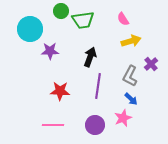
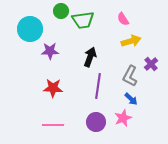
red star: moved 7 px left, 3 px up
purple circle: moved 1 px right, 3 px up
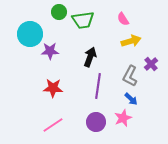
green circle: moved 2 px left, 1 px down
cyan circle: moved 5 px down
pink line: rotated 35 degrees counterclockwise
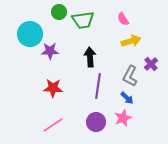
black arrow: rotated 24 degrees counterclockwise
blue arrow: moved 4 px left, 1 px up
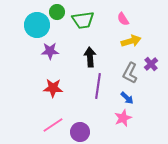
green circle: moved 2 px left
cyan circle: moved 7 px right, 9 px up
gray L-shape: moved 3 px up
purple circle: moved 16 px left, 10 px down
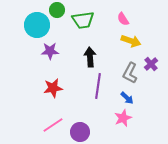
green circle: moved 2 px up
yellow arrow: rotated 36 degrees clockwise
red star: rotated 12 degrees counterclockwise
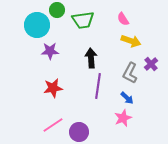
black arrow: moved 1 px right, 1 px down
purple circle: moved 1 px left
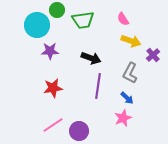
black arrow: rotated 114 degrees clockwise
purple cross: moved 2 px right, 9 px up
purple circle: moved 1 px up
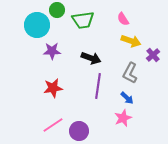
purple star: moved 2 px right
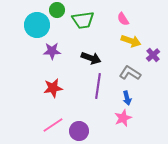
gray L-shape: rotated 95 degrees clockwise
blue arrow: rotated 32 degrees clockwise
